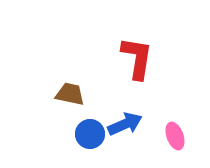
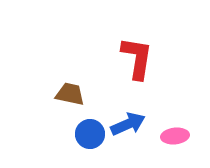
blue arrow: moved 3 px right
pink ellipse: rotated 76 degrees counterclockwise
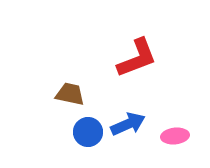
red L-shape: rotated 60 degrees clockwise
blue circle: moved 2 px left, 2 px up
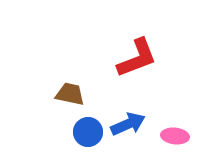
pink ellipse: rotated 12 degrees clockwise
